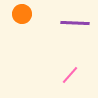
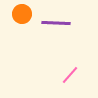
purple line: moved 19 px left
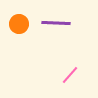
orange circle: moved 3 px left, 10 px down
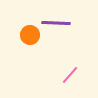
orange circle: moved 11 px right, 11 px down
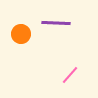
orange circle: moved 9 px left, 1 px up
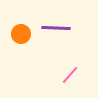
purple line: moved 5 px down
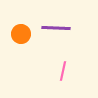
pink line: moved 7 px left, 4 px up; rotated 30 degrees counterclockwise
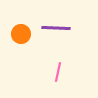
pink line: moved 5 px left, 1 px down
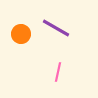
purple line: rotated 28 degrees clockwise
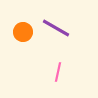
orange circle: moved 2 px right, 2 px up
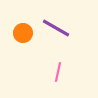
orange circle: moved 1 px down
